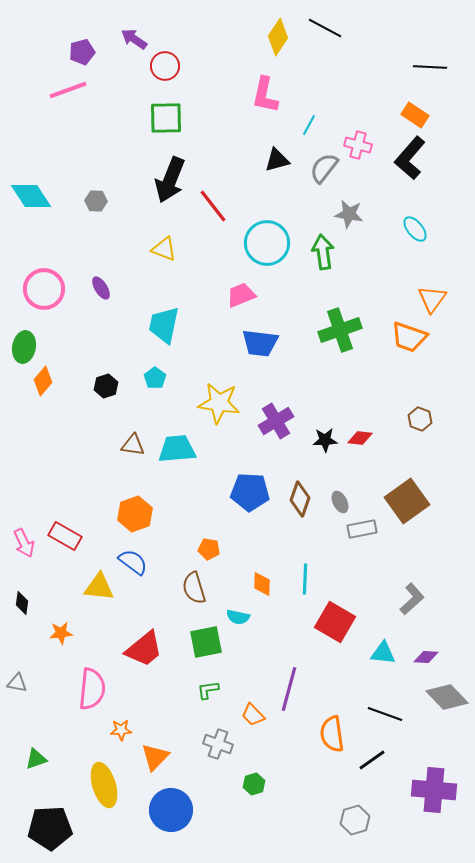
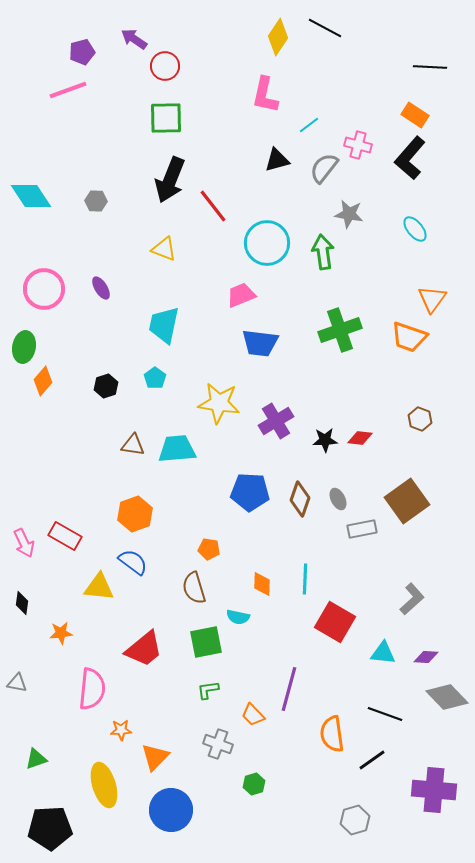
cyan line at (309, 125): rotated 25 degrees clockwise
gray ellipse at (340, 502): moved 2 px left, 3 px up
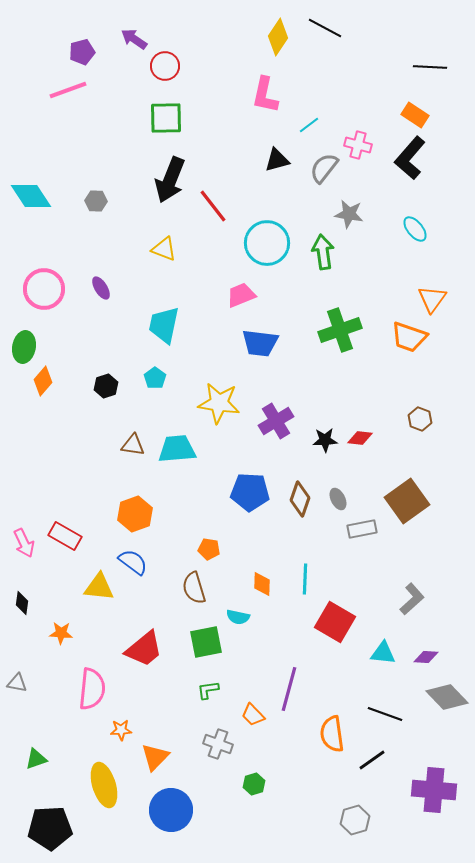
orange star at (61, 633): rotated 10 degrees clockwise
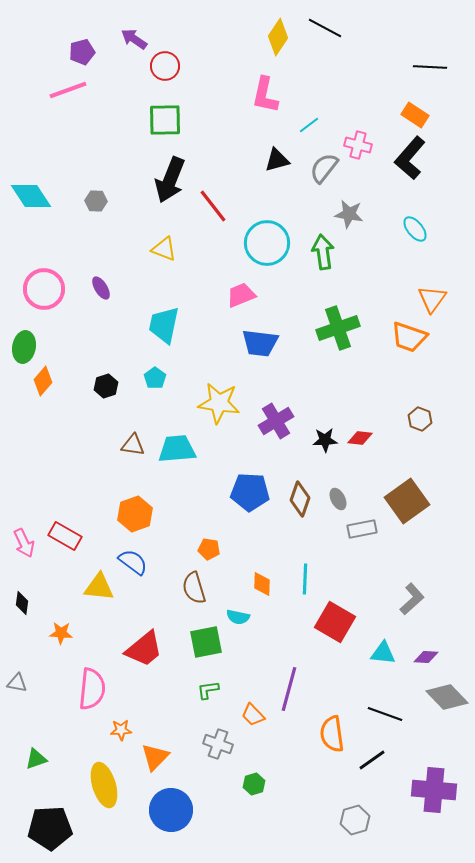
green square at (166, 118): moved 1 px left, 2 px down
green cross at (340, 330): moved 2 px left, 2 px up
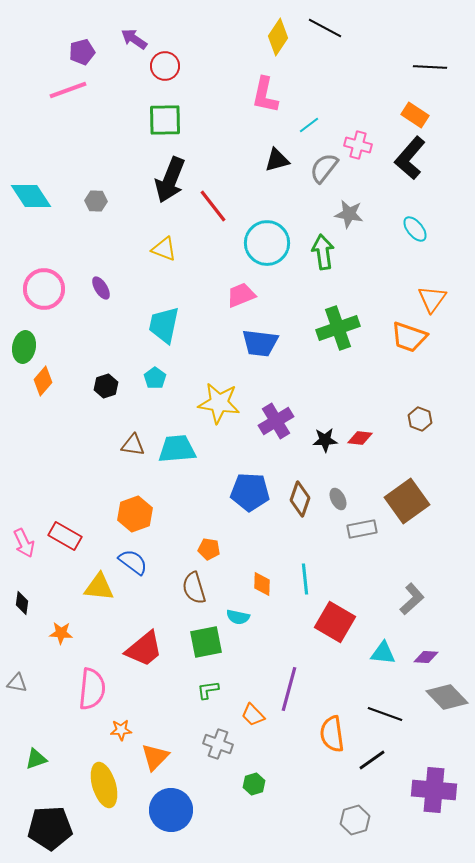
cyan line at (305, 579): rotated 8 degrees counterclockwise
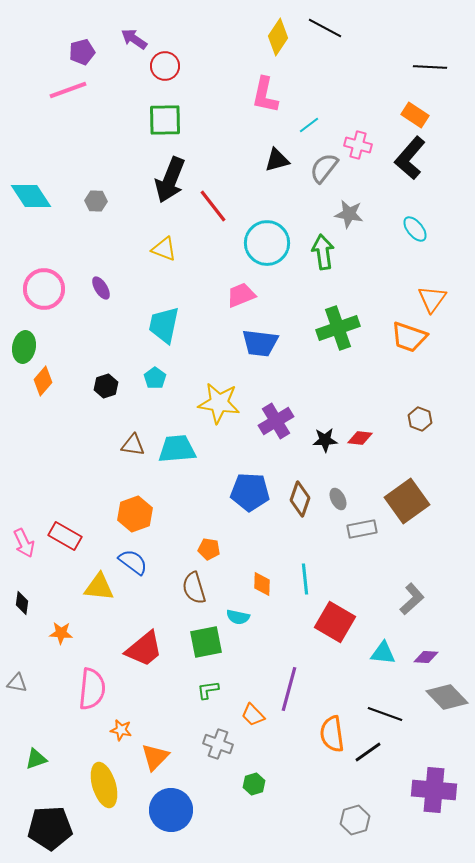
orange star at (121, 730): rotated 15 degrees clockwise
black line at (372, 760): moved 4 px left, 8 px up
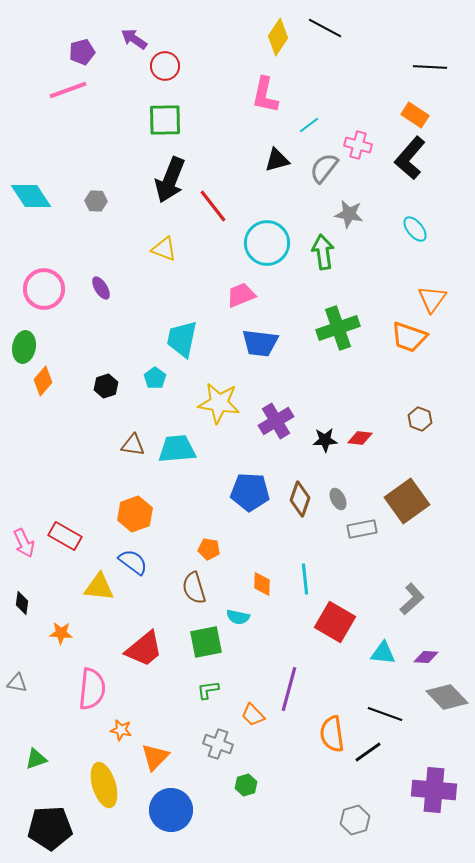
cyan trapezoid at (164, 325): moved 18 px right, 14 px down
green hexagon at (254, 784): moved 8 px left, 1 px down
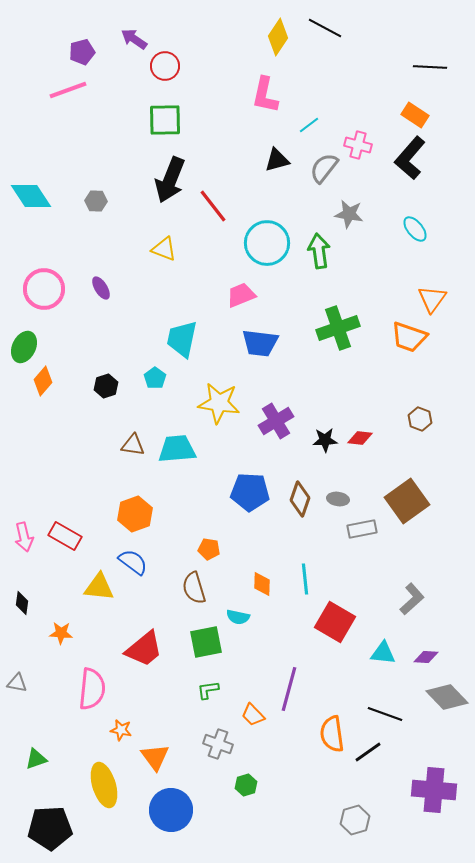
green arrow at (323, 252): moved 4 px left, 1 px up
green ellipse at (24, 347): rotated 16 degrees clockwise
gray ellipse at (338, 499): rotated 55 degrees counterclockwise
pink arrow at (24, 543): moved 6 px up; rotated 12 degrees clockwise
orange triangle at (155, 757): rotated 20 degrees counterclockwise
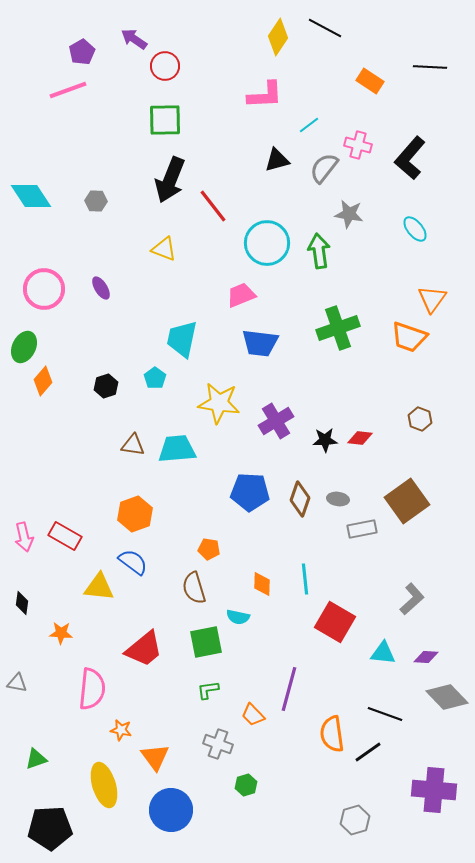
purple pentagon at (82, 52): rotated 15 degrees counterclockwise
pink L-shape at (265, 95): rotated 105 degrees counterclockwise
orange rectangle at (415, 115): moved 45 px left, 34 px up
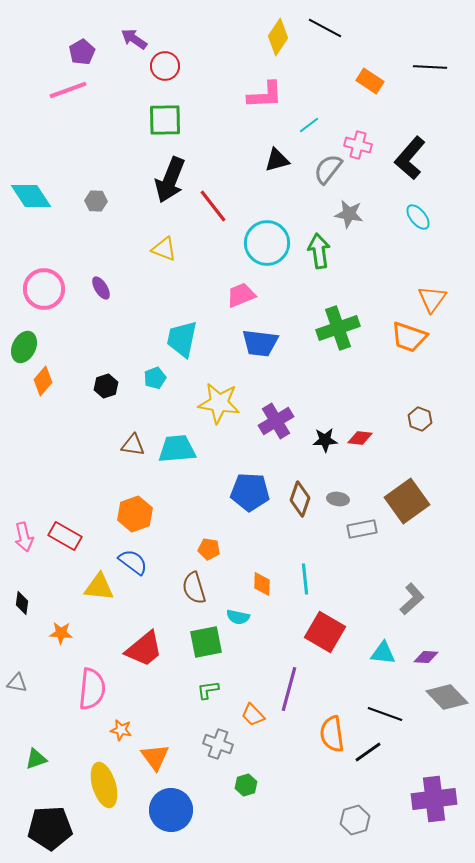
gray semicircle at (324, 168): moved 4 px right, 1 px down
cyan ellipse at (415, 229): moved 3 px right, 12 px up
cyan pentagon at (155, 378): rotated 15 degrees clockwise
red square at (335, 622): moved 10 px left, 10 px down
purple cross at (434, 790): moved 9 px down; rotated 12 degrees counterclockwise
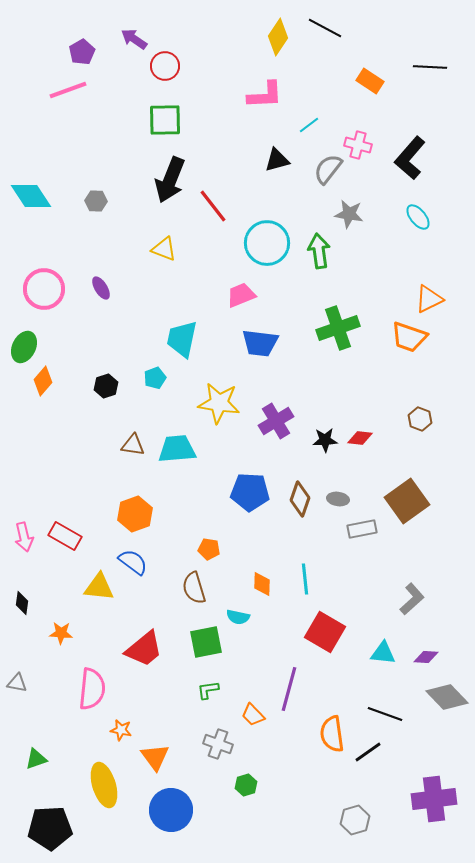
orange triangle at (432, 299): moved 3 px left; rotated 28 degrees clockwise
